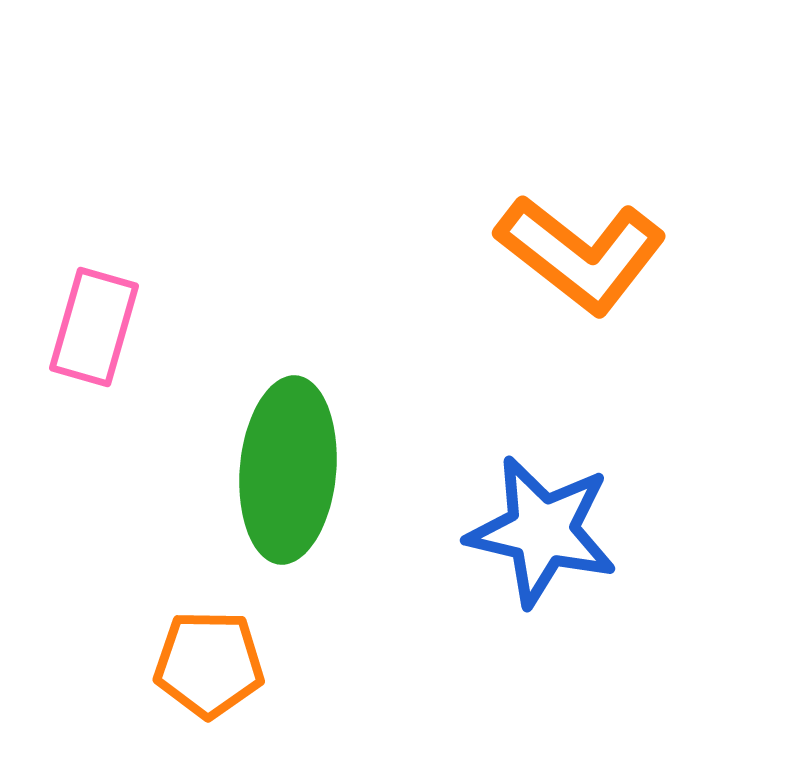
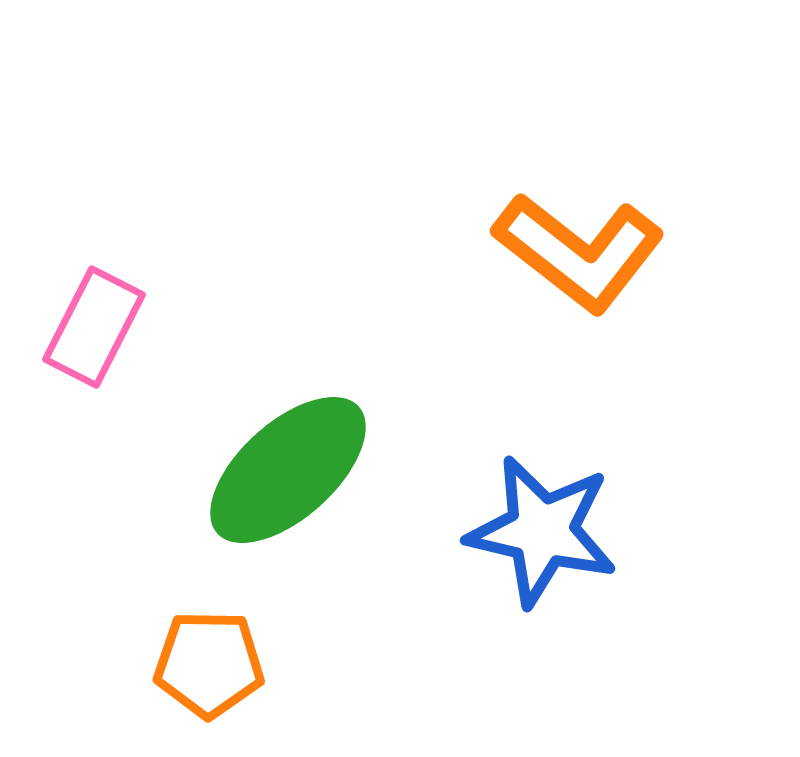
orange L-shape: moved 2 px left, 2 px up
pink rectangle: rotated 11 degrees clockwise
green ellipse: rotated 43 degrees clockwise
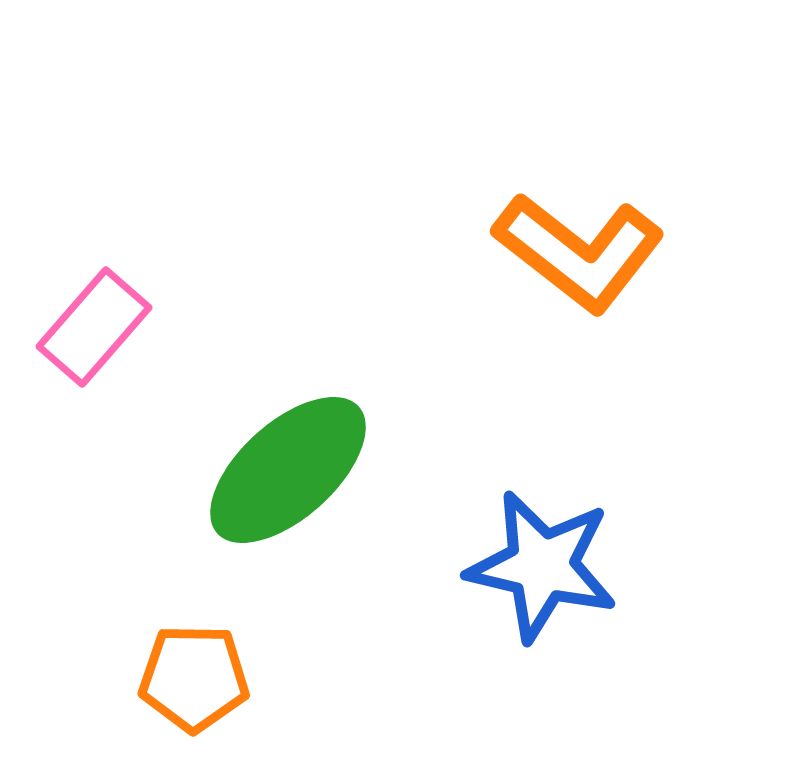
pink rectangle: rotated 14 degrees clockwise
blue star: moved 35 px down
orange pentagon: moved 15 px left, 14 px down
